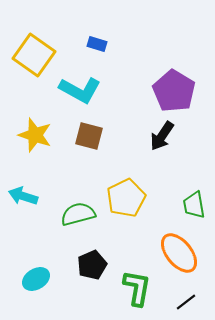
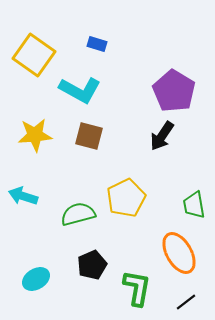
yellow star: rotated 24 degrees counterclockwise
orange ellipse: rotated 9 degrees clockwise
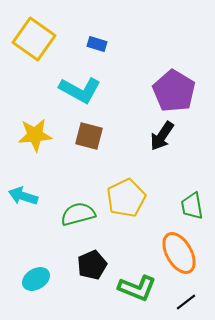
yellow square: moved 16 px up
green trapezoid: moved 2 px left, 1 px down
green L-shape: rotated 102 degrees clockwise
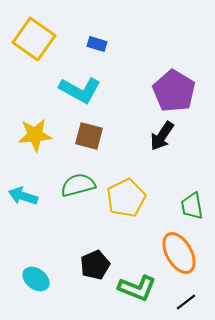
green semicircle: moved 29 px up
black pentagon: moved 3 px right
cyan ellipse: rotated 68 degrees clockwise
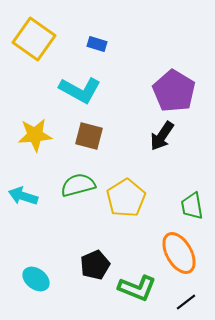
yellow pentagon: rotated 6 degrees counterclockwise
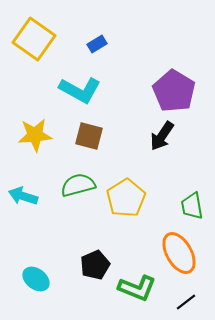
blue rectangle: rotated 48 degrees counterclockwise
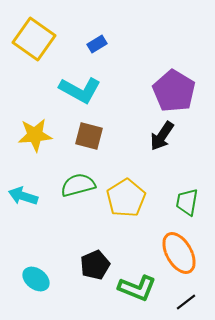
green trapezoid: moved 5 px left, 4 px up; rotated 20 degrees clockwise
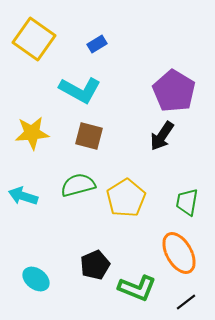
yellow star: moved 3 px left, 2 px up
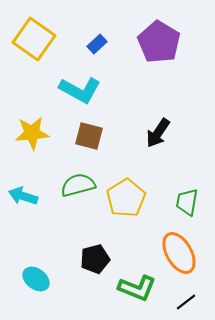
blue rectangle: rotated 12 degrees counterclockwise
purple pentagon: moved 15 px left, 49 px up
black arrow: moved 4 px left, 3 px up
black pentagon: moved 6 px up; rotated 8 degrees clockwise
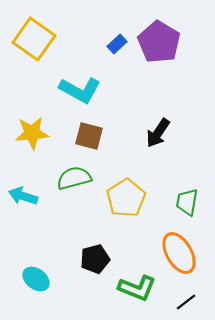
blue rectangle: moved 20 px right
green semicircle: moved 4 px left, 7 px up
